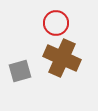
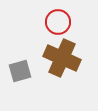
red circle: moved 2 px right, 1 px up
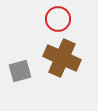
red circle: moved 3 px up
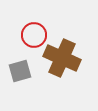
red circle: moved 24 px left, 16 px down
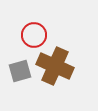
brown cross: moved 7 px left, 8 px down
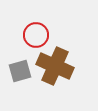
red circle: moved 2 px right
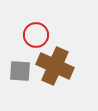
gray square: rotated 20 degrees clockwise
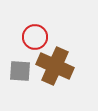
red circle: moved 1 px left, 2 px down
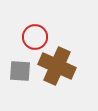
brown cross: moved 2 px right
